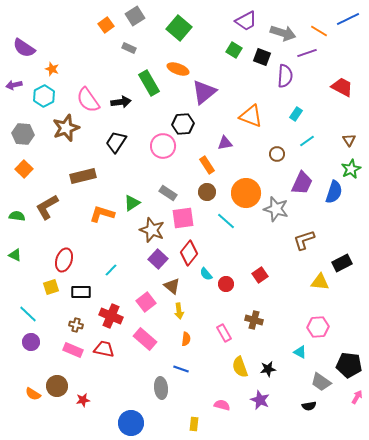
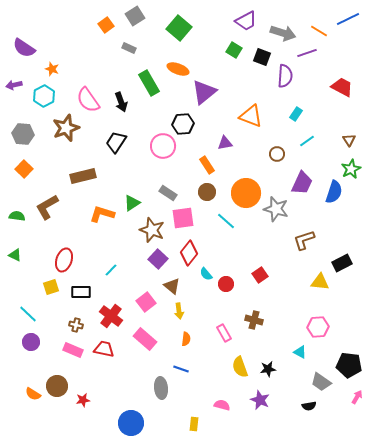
black arrow at (121, 102): rotated 78 degrees clockwise
red cross at (111, 316): rotated 15 degrees clockwise
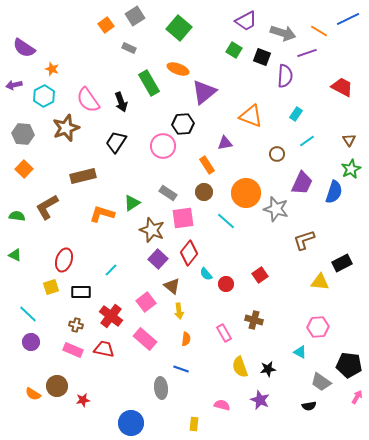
brown circle at (207, 192): moved 3 px left
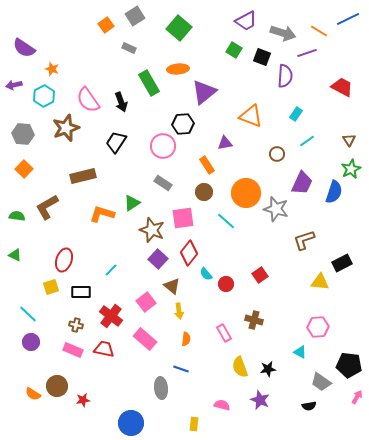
orange ellipse at (178, 69): rotated 25 degrees counterclockwise
gray rectangle at (168, 193): moved 5 px left, 10 px up
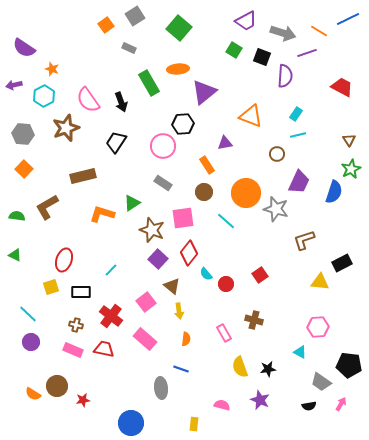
cyan line at (307, 141): moved 9 px left, 6 px up; rotated 21 degrees clockwise
purple trapezoid at (302, 183): moved 3 px left, 1 px up
pink arrow at (357, 397): moved 16 px left, 7 px down
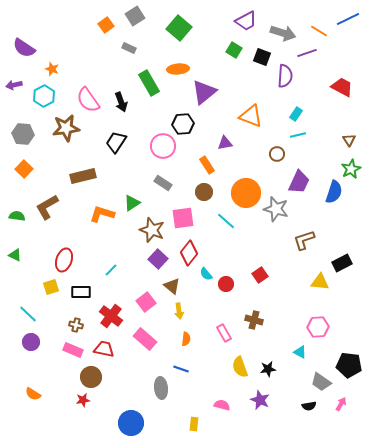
brown star at (66, 128): rotated 12 degrees clockwise
brown circle at (57, 386): moved 34 px right, 9 px up
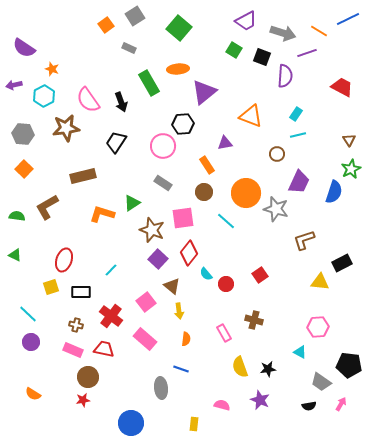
brown circle at (91, 377): moved 3 px left
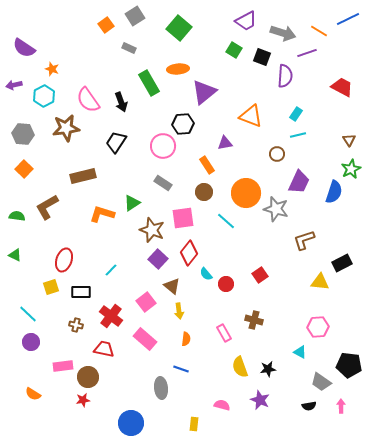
pink rectangle at (73, 350): moved 10 px left, 16 px down; rotated 30 degrees counterclockwise
pink arrow at (341, 404): moved 2 px down; rotated 32 degrees counterclockwise
